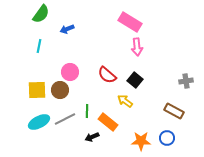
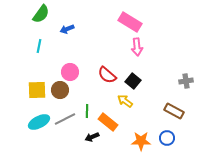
black square: moved 2 px left, 1 px down
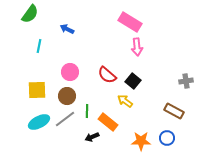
green semicircle: moved 11 px left
blue arrow: rotated 48 degrees clockwise
brown circle: moved 7 px right, 6 px down
gray line: rotated 10 degrees counterclockwise
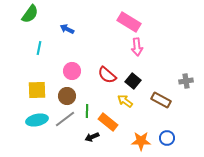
pink rectangle: moved 1 px left
cyan line: moved 2 px down
pink circle: moved 2 px right, 1 px up
brown rectangle: moved 13 px left, 11 px up
cyan ellipse: moved 2 px left, 2 px up; rotated 15 degrees clockwise
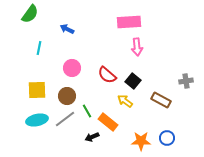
pink rectangle: rotated 35 degrees counterclockwise
pink circle: moved 3 px up
green line: rotated 32 degrees counterclockwise
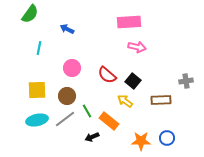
pink arrow: rotated 72 degrees counterclockwise
brown rectangle: rotated 30 degrees counterclockwise
orange rectangle: moved 1 px right, 1 px up
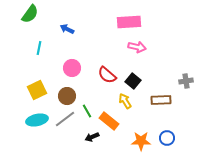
yellow square: rotated 24 degrees counterclockwise
yellow arrow: rotated 21 degrees clockwise
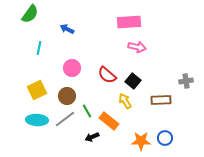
cyan ellipse: rotated 15 degrees clockwise
blue circle: moved 2 px left
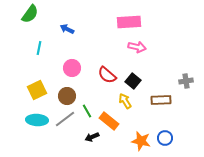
orange star: rotated 12 degrees clockwise
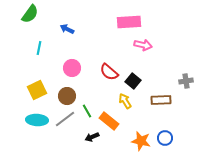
pink arrow: moved 6 px right, 2 px up
red semicircle: moved 2 px right, 3 px up
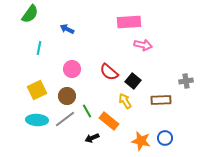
pink circle: moved 1 px down
black arrow: moved 1 px down
